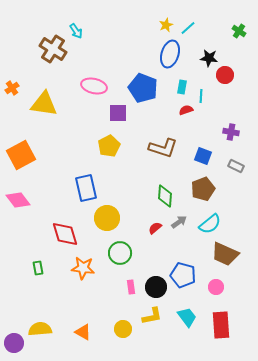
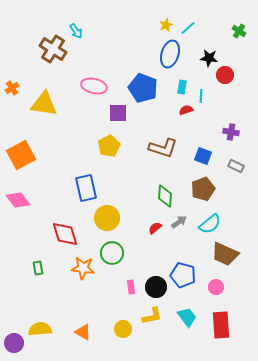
green circle at (120, 253): moved 8 px left
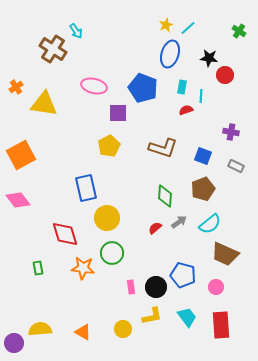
orange cross at (12, 88): moved 4 px right, 1 px up
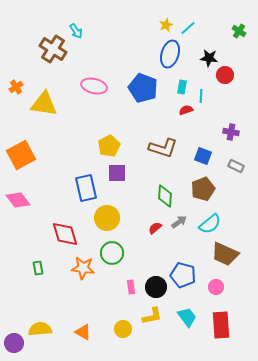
purple square at (118, 113): moved 1 px left, 60 px down
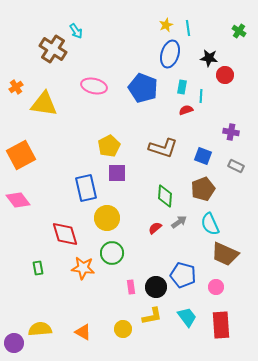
cyan line at (188, 28): rotated 56 degrees counterclockwise
cyan semicircle at (210, 224): rotated 105 degrees clockwise
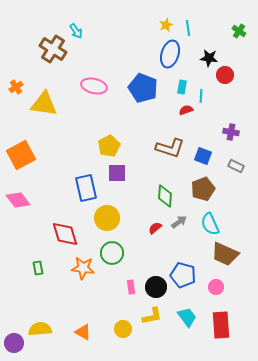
brown L-shape at (163, 148): moved 7 px right
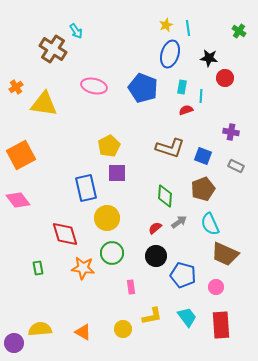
red circle at (225, 75): moved 3 px down
black circle at (156, 287): moved 31 px up
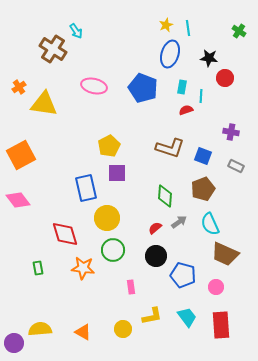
orange cross at (16, 87): moved 3 px right
green circle at (112, 253): moved 1 px right, 3 px up
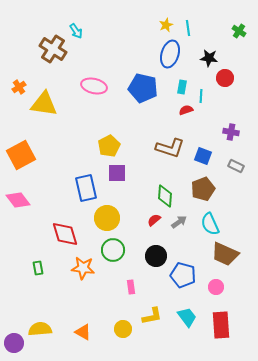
blue pentagon at (143, 88): rotated 8 degrees counterclockwise
red semicircle at (155, 228): moved 1 px left, 8 px up
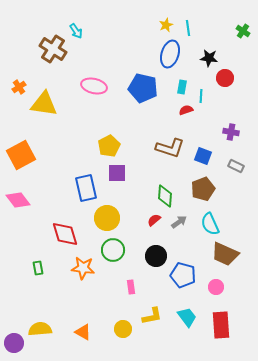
green cross at (239, 31): moved 4 px right
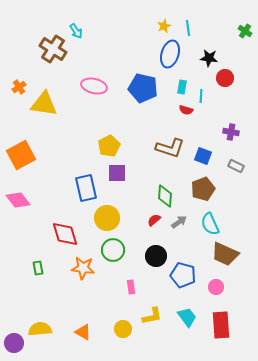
yellow star at (166, 25): moved 2 px left, 1 px down
green cross at (243, 31): moved 2 px right
red semicircle at (186, 110): rotated 144 degrees counterclockwise
